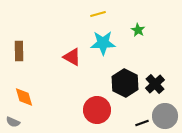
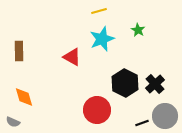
yellow line: moved 1 px right, 3 px up
cyan star: moved 1 px left, 4 px up; rotated 20 degrees counterclockwise
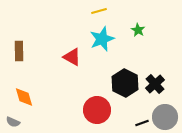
gray circle: moved 1 px down
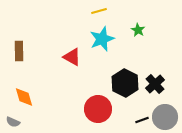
red circle: moved 1 px right, 1 px up
black line: moved 3 px up
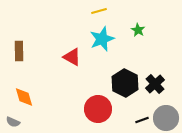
gray circle: moved 1 px right, 1 px down
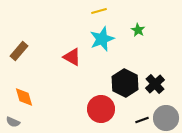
brown rectangle: rotated 42 degrees clockwise
red circle: moved 3 px right
